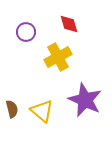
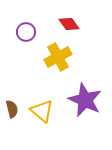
red diamond: rotated 20 degrees counterclockwise
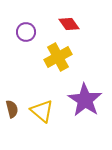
purple star: rotated 8 degrees clockwise
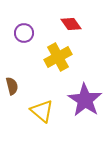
red diamond: moved 2 px right
purple circle: moved 2 px left, 1 px down
brown semicircle: moved 23 px up
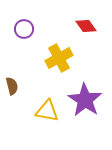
red diamond: moved 15 px right, 2 px down
purple circle: moved 4 px up
yellow cross: moved 1 px right, 1 px down
yellow triangle: moved 5 px right; rotated 30 degrees counterclockwise
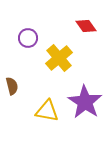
purple circle: moved 4 px right, 9 px down
yellow cross: rotated 12 degrees counterclockwise
purple star: moved 2 px down
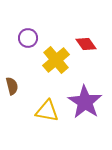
red diamond: moved 18 px down
yellow cross: moved 3 px left, 2 px down
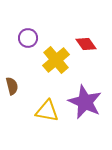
purple star: rotated 8 degrees counterclockwise
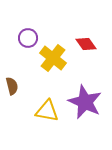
yellow cross: moved 3 px left, 2 px up; rotated 12 degrees counterclockwise
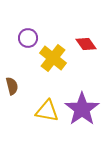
purple star: moved 3 px left, 7 px down; rotated 12 degrees clockwise
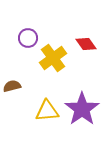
yellow cross: rotated 16 degrees clockwise
brown semicircle: rotated 90 degrees counterclockwise
yellow triangle: rotated 15 degrees counterclockwise
